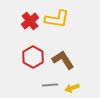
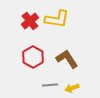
brown L-shape: moved 4 px right, 1 px up
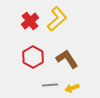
yellow L-shape: rotated 50 degrees counterclockwise
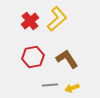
red hexagon: rotated 20 degrees clockwise
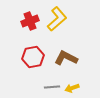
red cross: rotated 18 degrees clockwise
brown L-shape: moved 1 px left, 1 px up; rotated 30 degrees counterclockwise
gray line: moved 2 px right, 2 px down
